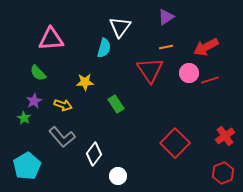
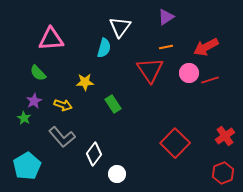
green rectangle: moved 3 px left
white circle: moved 1 px left, 2 px up
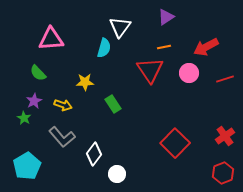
orange line: moved 2 px left
red line: moved 15 px right, 1 px up
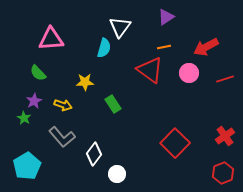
red triangle: rotated 20 degrees counterclockwise
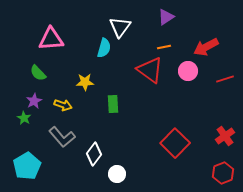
pink circle: moved 1 px left, 2 px up
green rectangle: rotated 30 degrees clockwise
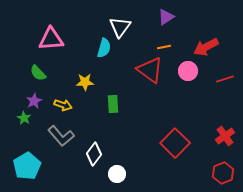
gray L-shape: moved 1 px left, 1 px up
